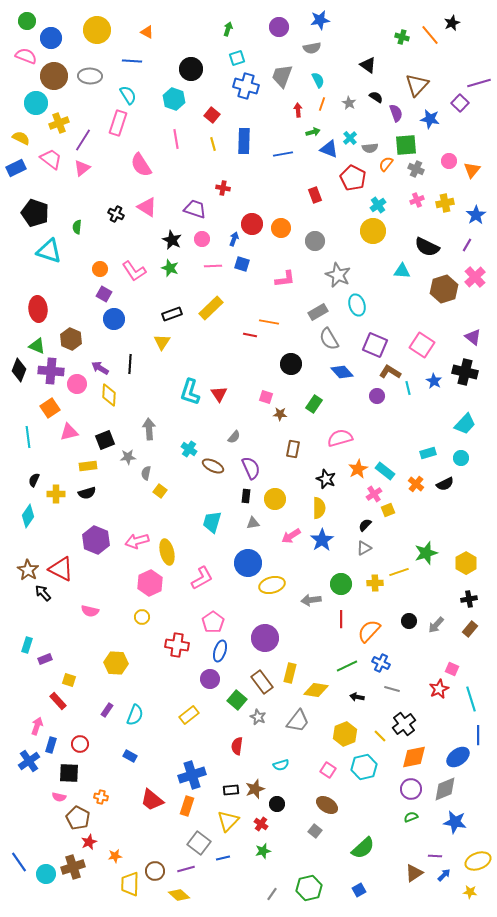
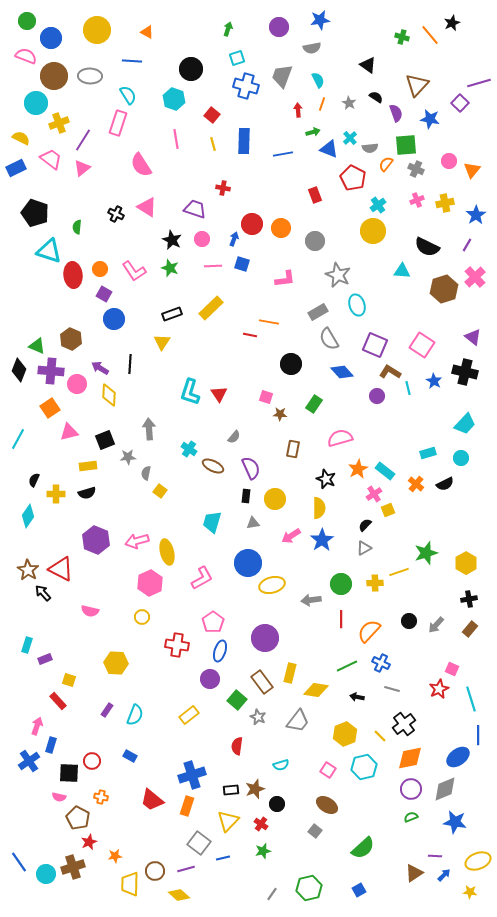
red ellipse at (38, 309): moved 35 px right, 34 px up
cyan line at (28, 437): moved 10 px left, 2 px down; rotated 35 degrees clockwise
red circle at (80, 744): moved 12 px right, 17 px down
orange diamond at (414, 757): moved 4 px left, 1 px down
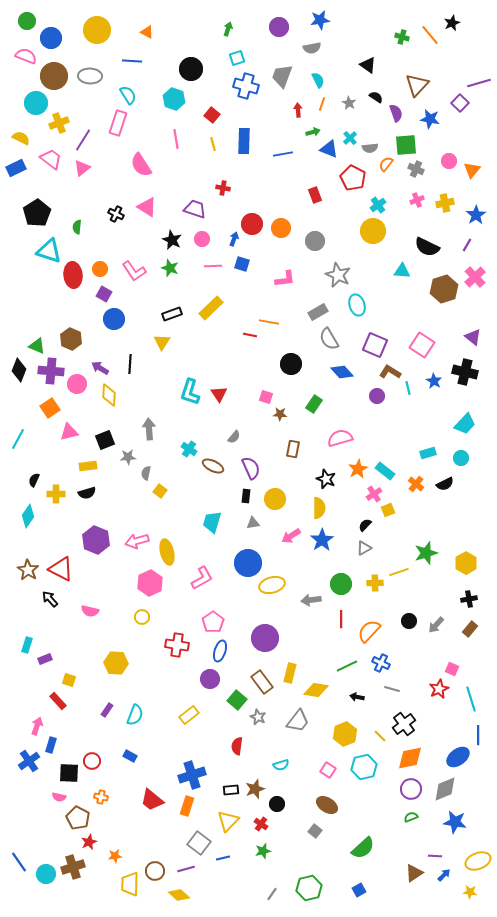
black pentagon at (35, 213): moved 2 px right; rotated 20 degrees clockwise
black arrow at (43, 593): moved 7 px right, 6 px down
